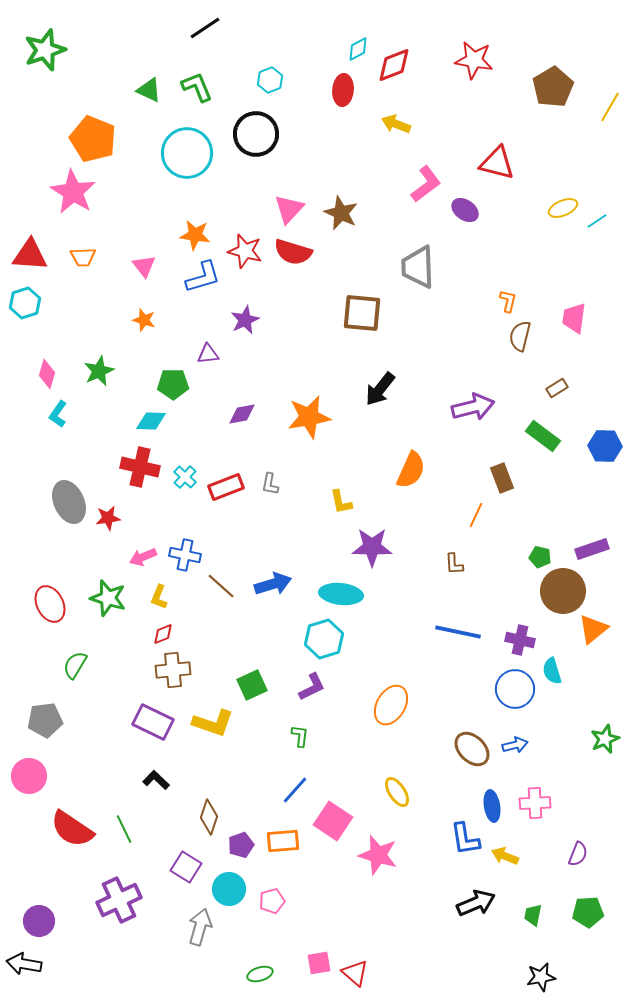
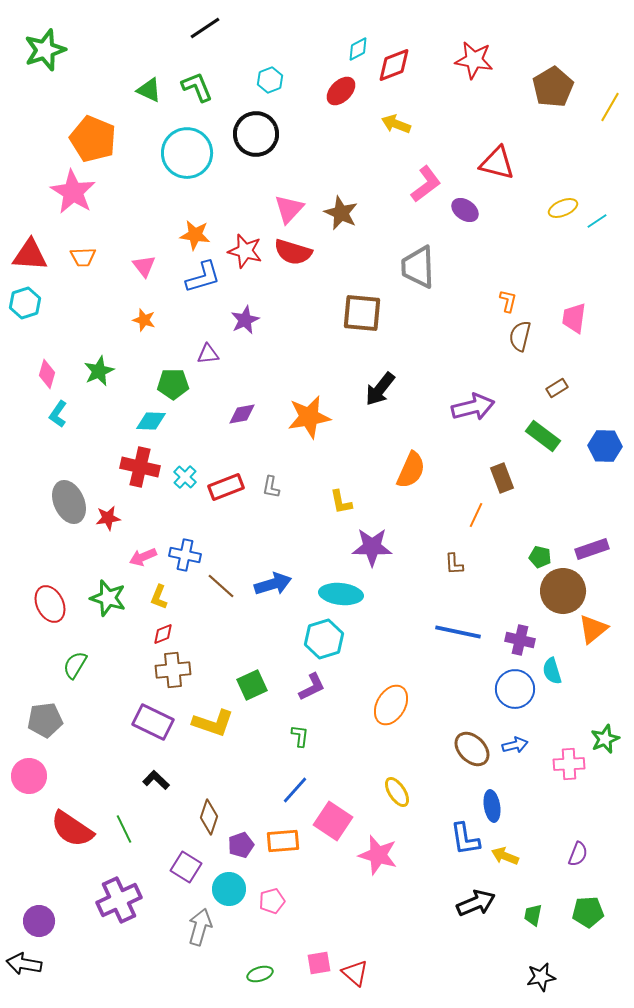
red ellipse at (343, 90): moved 2 px left, 1 px down; rotated 40 degrees clockwise
gray L-shape at (270, 484): moved 1 px right, 3 px down
pink cross at (535, 803): moved 34 px right, 39 px up
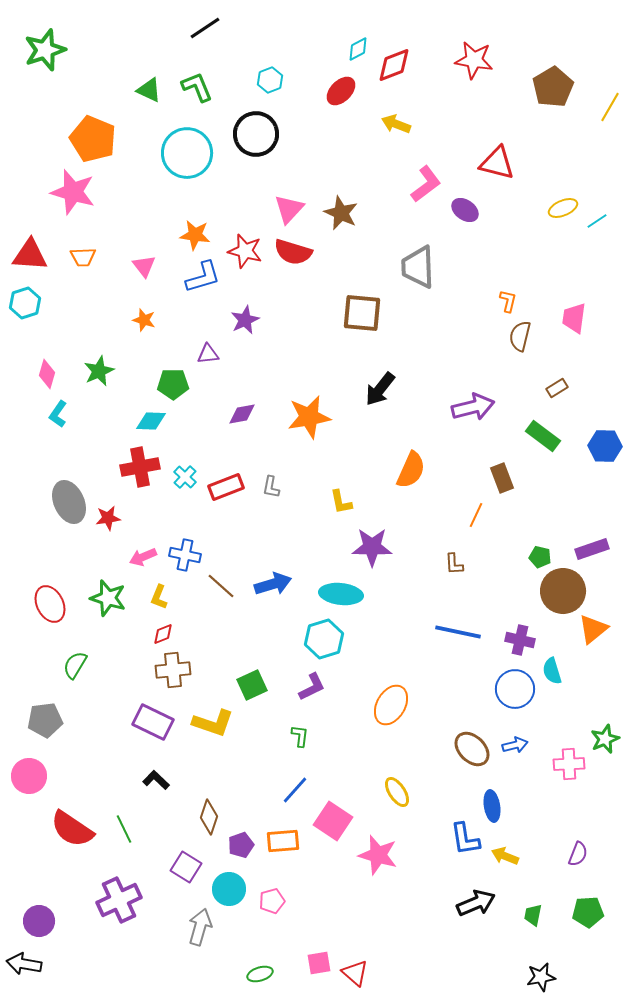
pink star at (73, 192): rotated 15 degrees counterclockwise
red cross at (140, 467): rotated 24 degrees counterclockwise
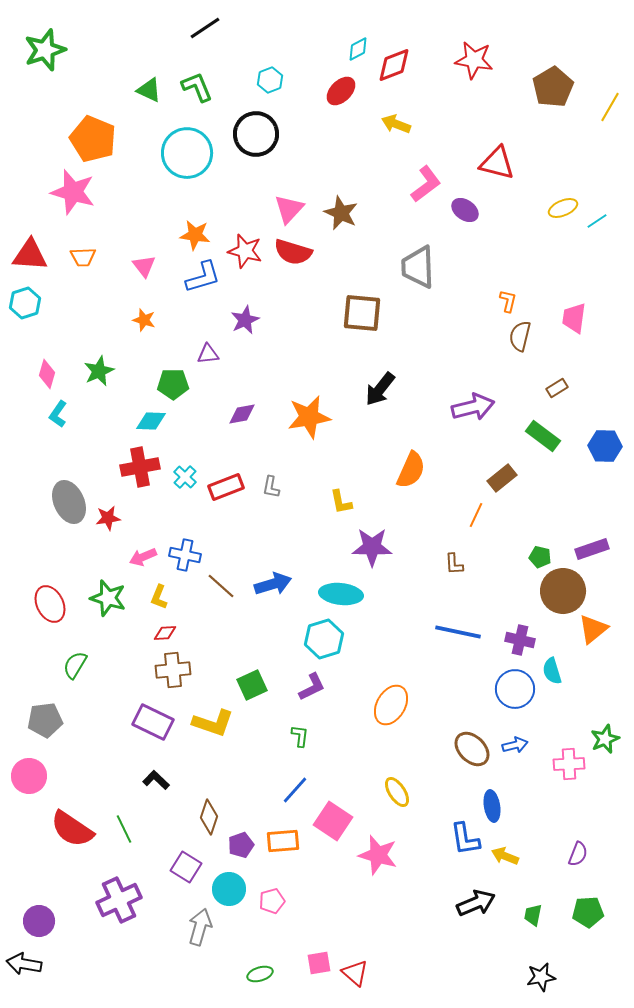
brown rectangle at (502, 478): rotated 72 degrees clockwise
red diamond at (163, 634): moved 2 px right, 1 px up; rotated 20 degrees clockwise
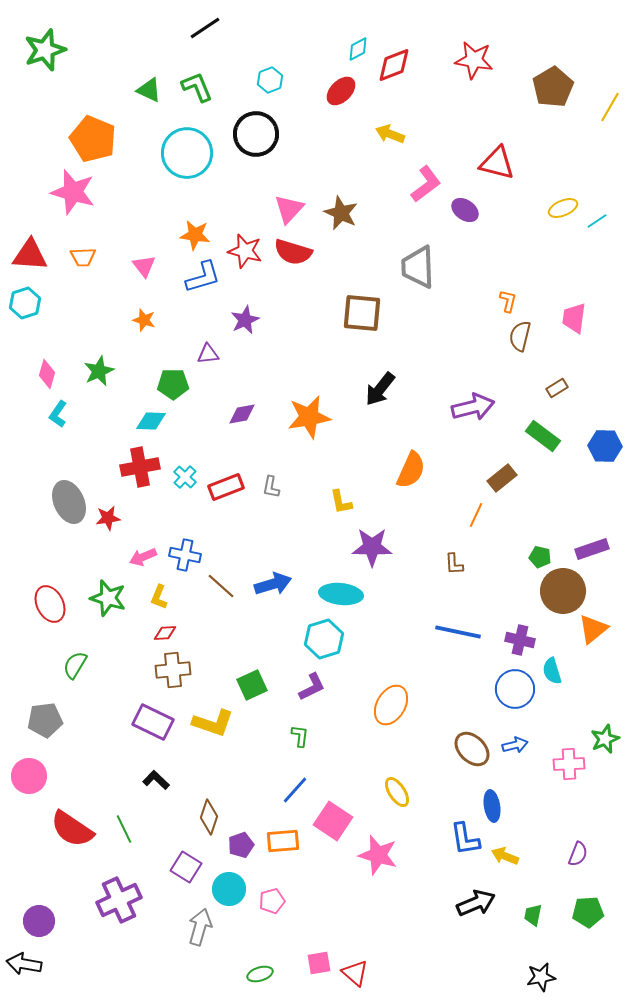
yellow arrow at (396, 124): moved 6 px left, 10 px down
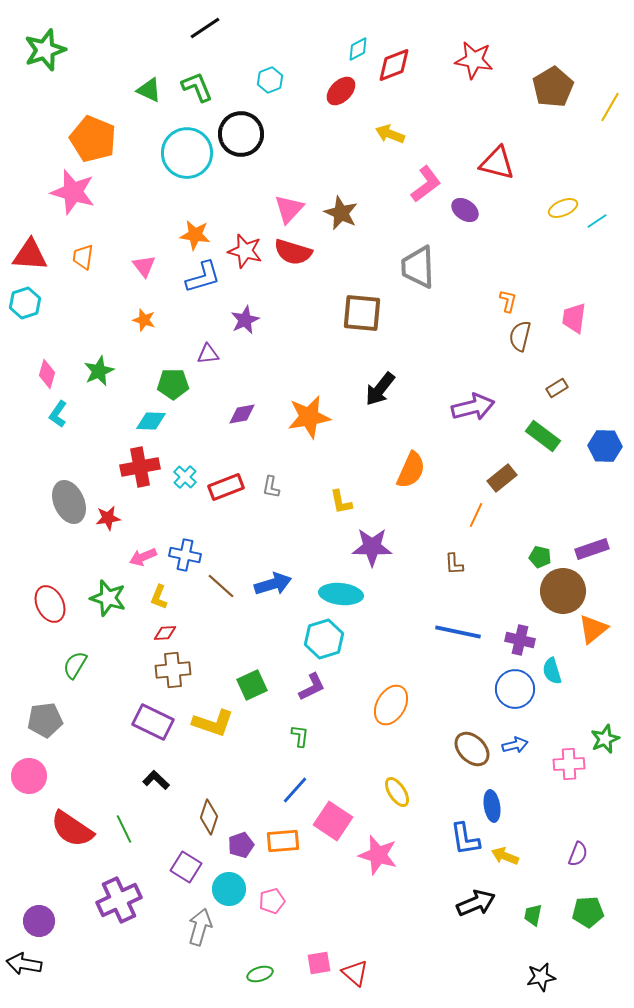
black circle at (256, 134): moved 15 px left
orange trapezoid at (83, 257): rotated 100 degrees clockwise
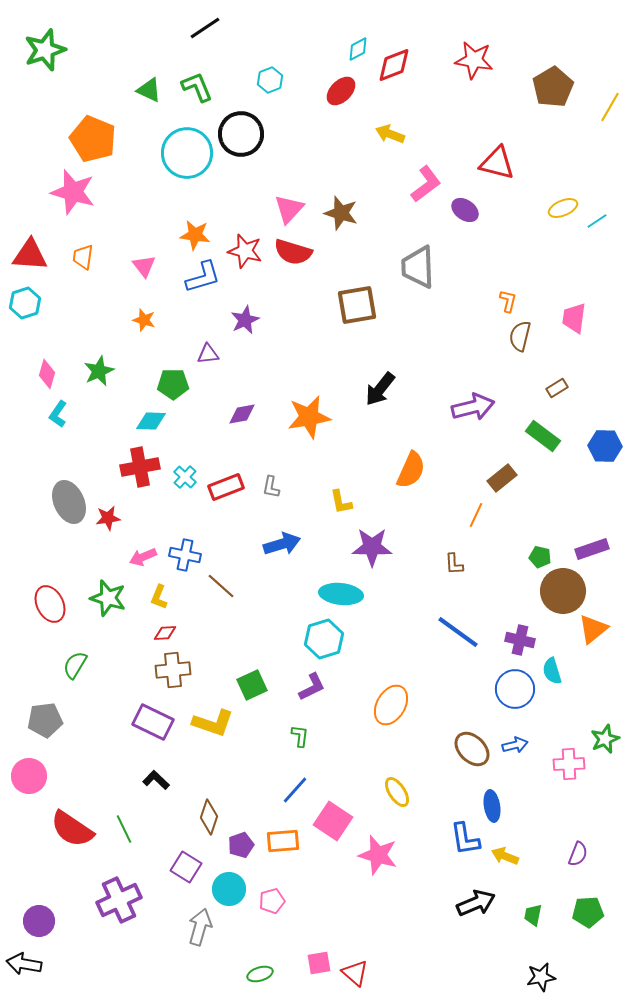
brown star at (341, 213): rotated 8 degrees counterclockwise
brown square at (362, 313): moved 5 px left, 8 px up; rotated 15 degrees counterclockwise
blue arrow at (273, 584): moved 9 px right, 40 px up
blue line at (458, 632): rotated 24 degrees clockwise
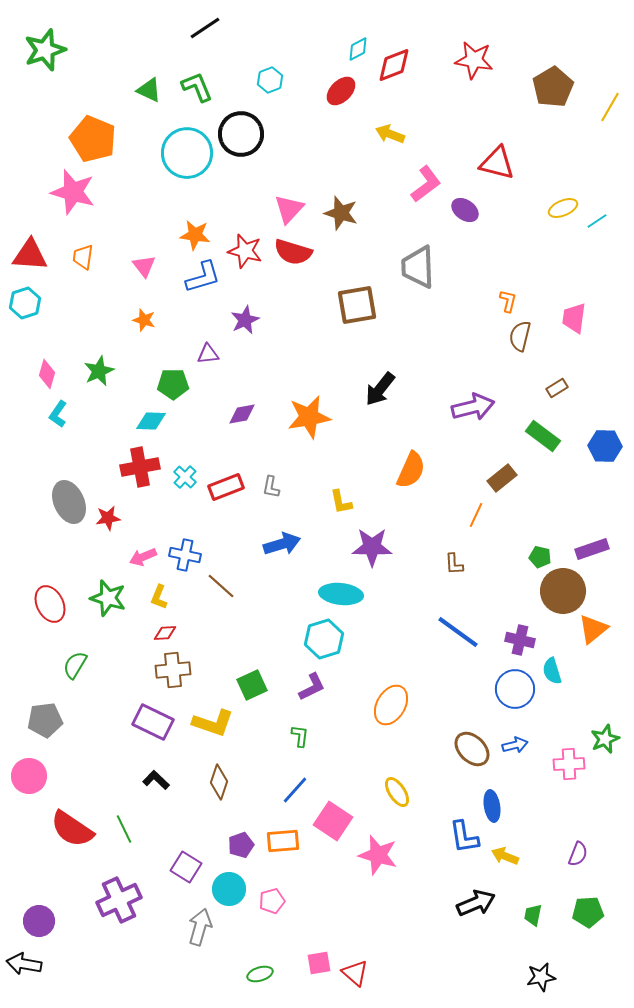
brown diamond at (209, 817): moved 10 px right, 35 px up
blue L-shape at (465, 839): moved 1 px left, 2 px up
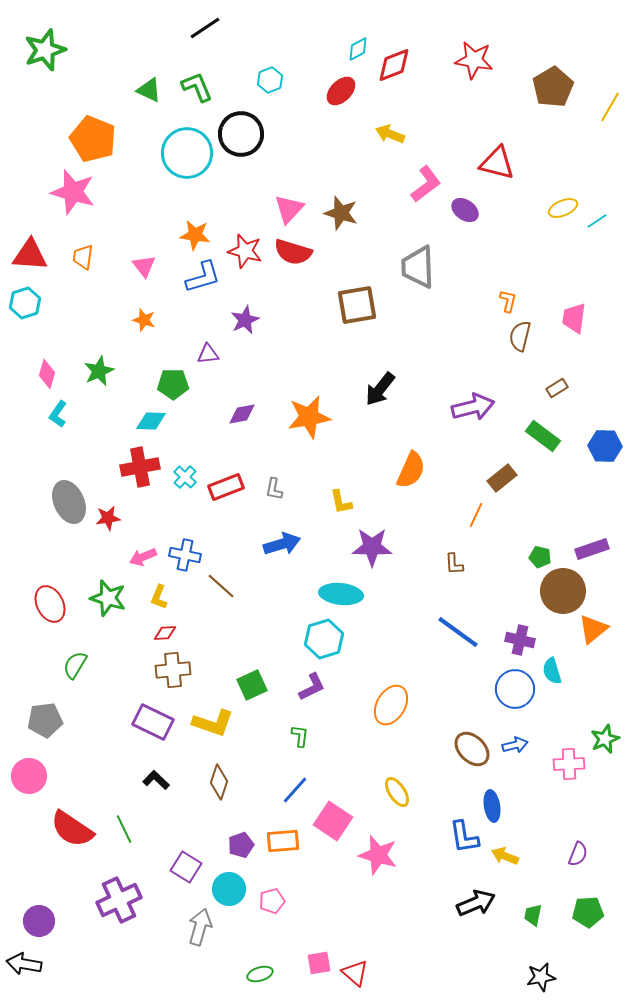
gray L-shape at (271, 487): moved 3 px right, 2 px down
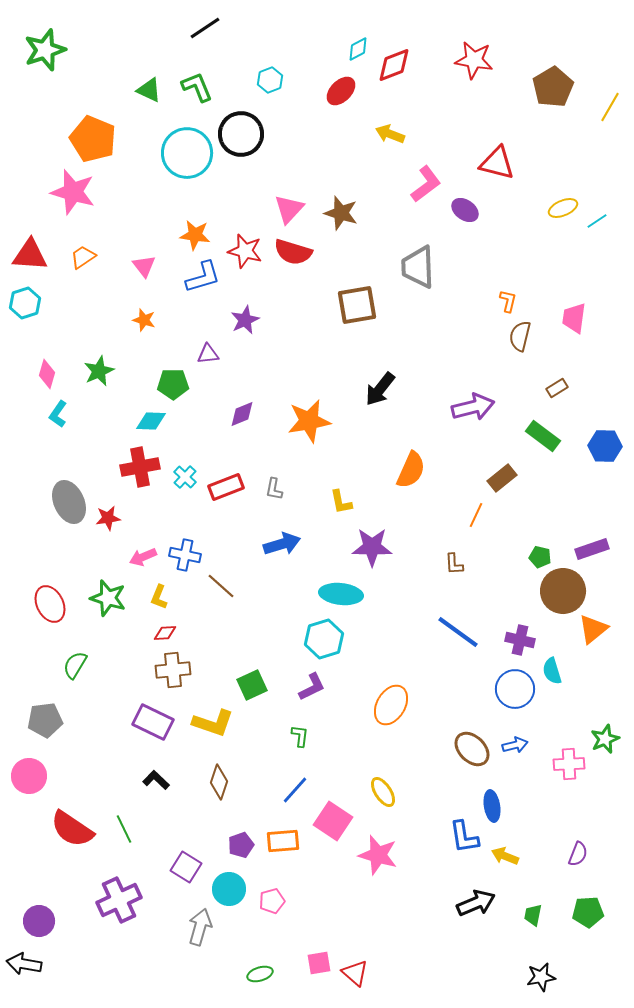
orange trapezoid at (83, 257): rotated 48 degrees clockwise
purple diamond at (242, 414): rotated 12 degrees counterclockwise
orange star at (309, 417): moved 4 px down
yellow ellipse at (397, 792): moved 14 px left
